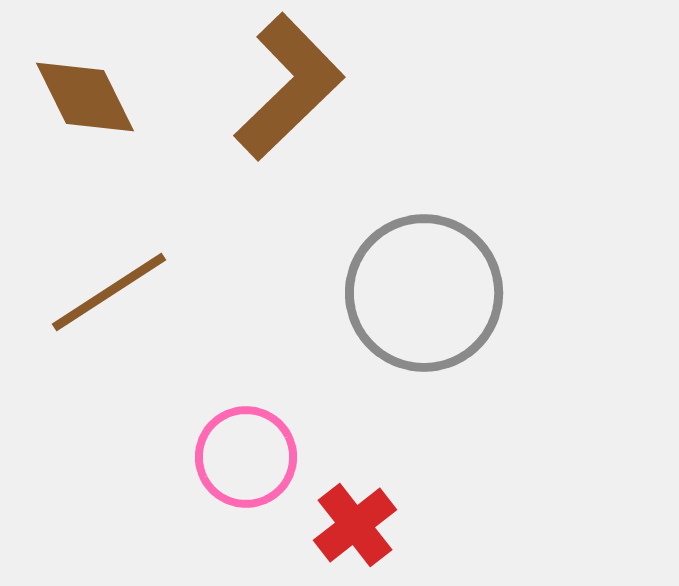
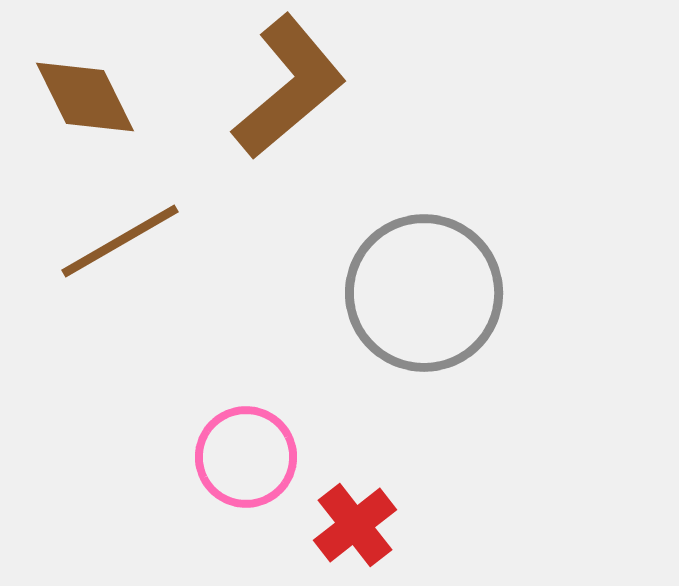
brown L-shape: rotated 4 degrees clockwise
brown line: moved 11 px right, 51 px up; rotated 3 degrees clockwise
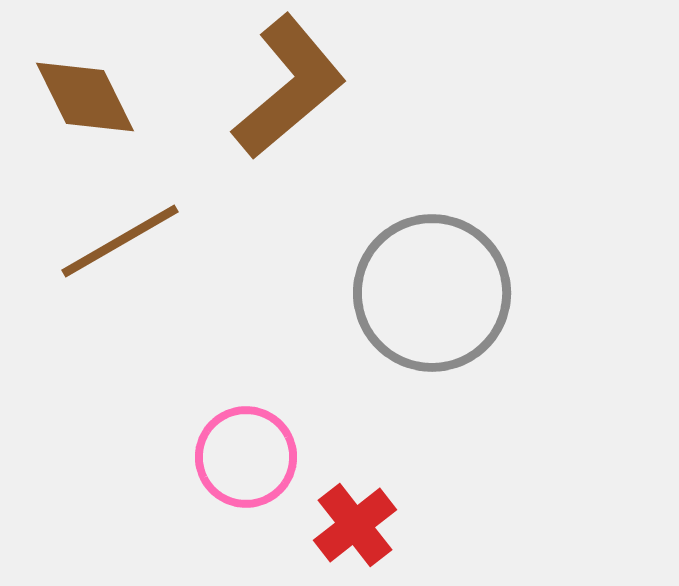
gray circle: moved 8 px right
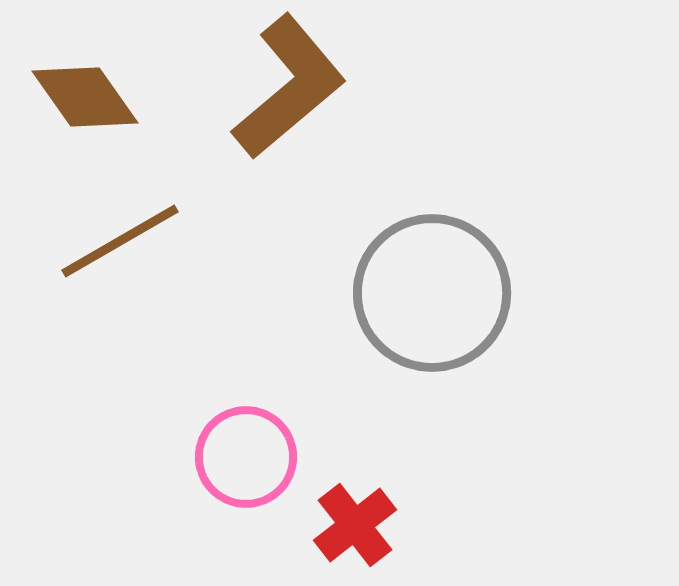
brown diamond: rotated 9 degrees counterclockwise
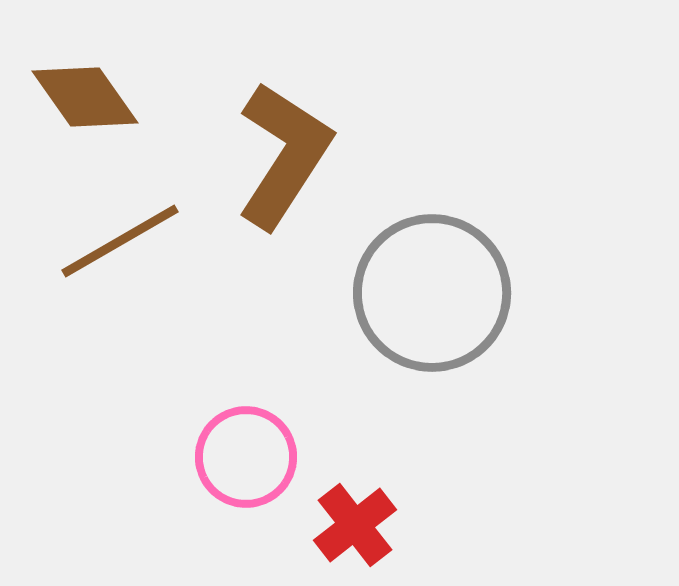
brown L-shape: moved 5 px left, 68 px down; rotated 17 degrees counterclockwise
